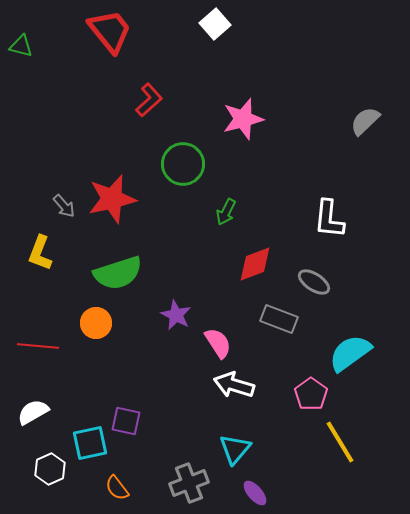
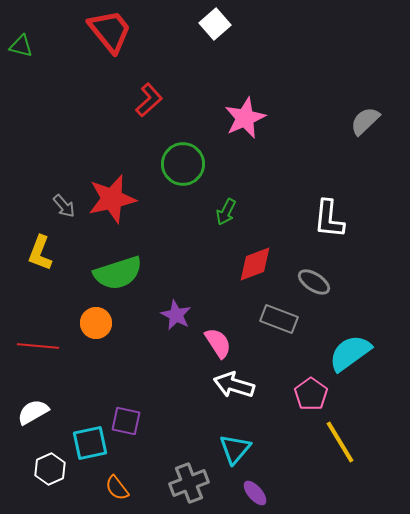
pink star: moved 2 px right, 1 px up; rotated 9 degrees counterclockwise
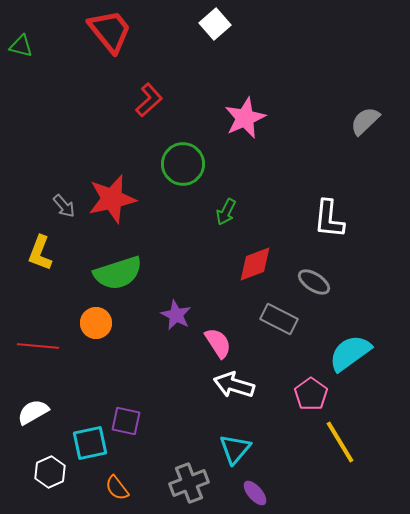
gray rectangle: rotated 6 degrees clockwise
white hexagon: moved 3 px down
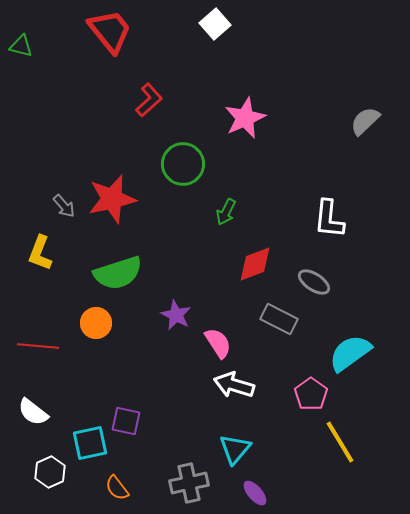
white semicircle: rotated 112 degrees counterclockwise
gray cross: rotated 9 degrees clockwise
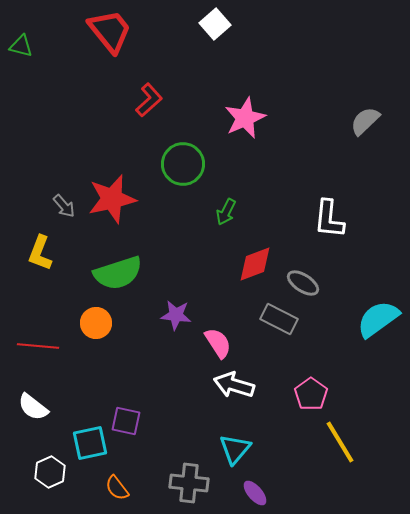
gray ellipse: moved 11 px left, 1 px down
purple star: rotated 20 degrees counterclockwise
cyan semicircle: moved 28 px right, 34 px up
white semicircle: moved 5 px up
gray cross: rotated 18 degrees clockwise
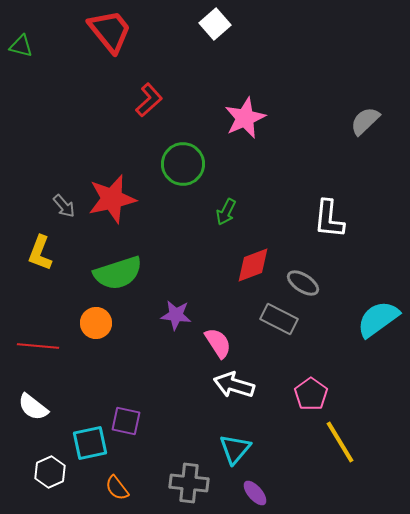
red diamond: moved 2 px left, 1 px down
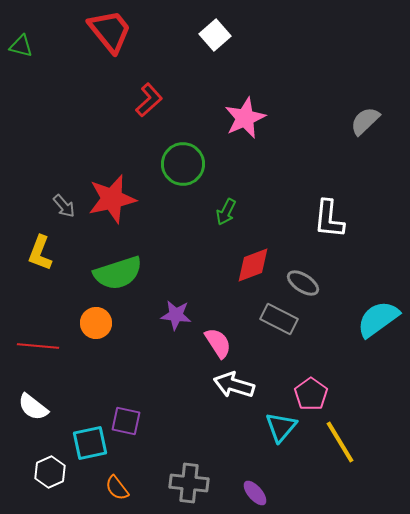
white square: moved 11 px down
cyan triangle: moved 46 px right, 22 px up
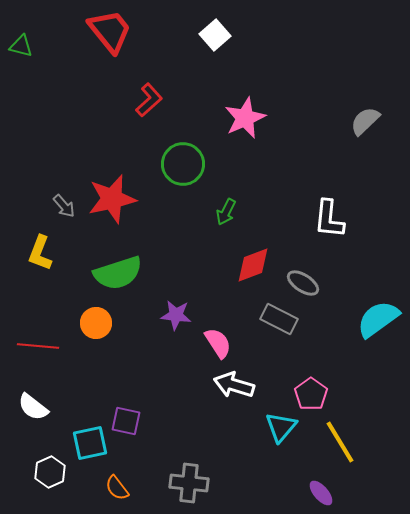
purple ellipse: moved 66 px right
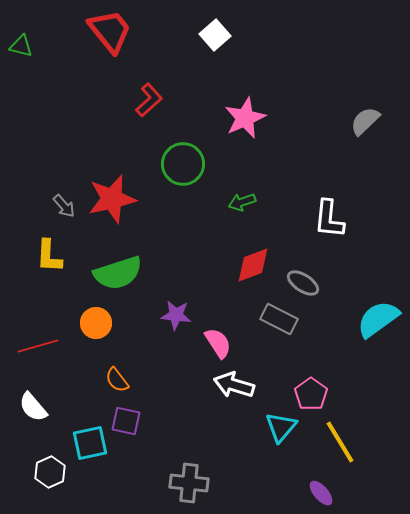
green arrow: moved 16 px right, 10 px up; rotated 44 degrees clockwise
yellow L-shape: moved 9 px right, 3 px down; rotated 18 degrees counterclockwise
red line: rotated 21 degrees counterclockwise
white semicircle: rotated 12 degrees clockwise
orange semicircle: moved 108 px up
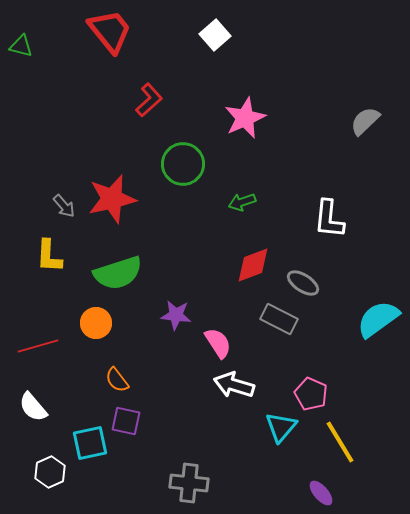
pink pentagon: rotated 12 degrees counterclockwise
